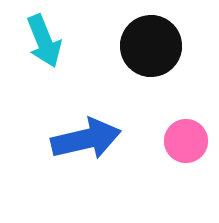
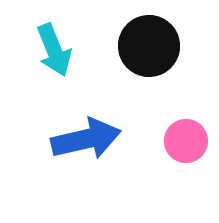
cyan arrow: moved 10 px right, 9 px down
black circle: moved 2 px left
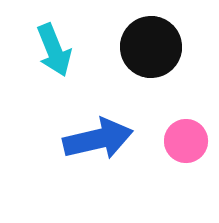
black circle: moved 2 px right, 1 px down
blue arrow: moved 12 px right
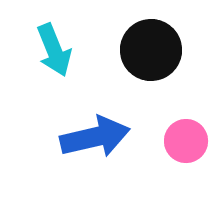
black circle: moved 3 px down
blue arrow: moved 3 px left, 2 px up
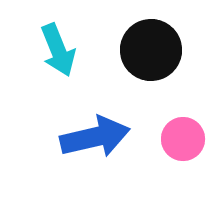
cyan arrow: moved 4 px right
pink circle: moved 3 px left, 2 px up
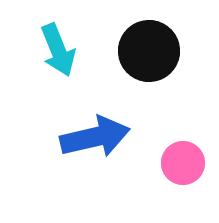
black circle: moved 2 px left, 1 px down
pink circle: moved 24 px down
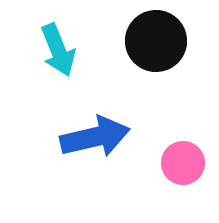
black circle: moved 7 px right, 10 px up
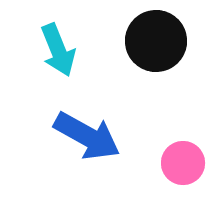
blue arrow: moved 8 px left, 1 px up; rotated 42 degrees clockwise
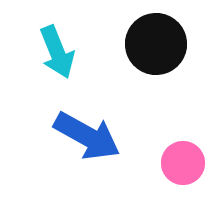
black circle: moved 3 px down
cyan arrow: moved 1 px left, 2 px down
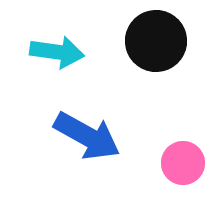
black circle: moved 3 px up
cyan arrow: rotated 60 degrees counterclockwise
